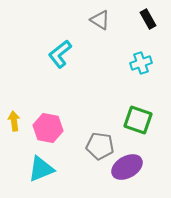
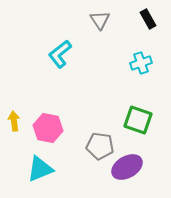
gray triangle: rotated 25 degrees clockwise
cyan triangle: moved 1 px left
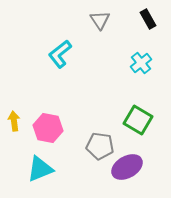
cyan cross: rotated 20 degrees counterclockwise
green square: rotated 12 degrees clockwise
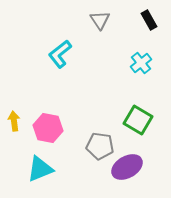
black rectangle: moved 1 px right, 1 px down
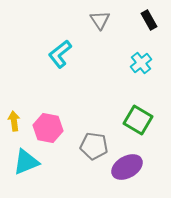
gray pentagon: moved 6 px left
cyan triangle: moved 14 px left, 7 px up
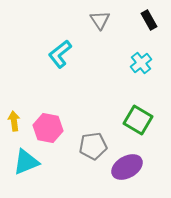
gray pentagon: moved 1 px left; rotated 16 degrees counterclockwise
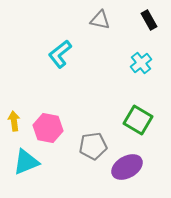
gray triangle: rotated 45 degrees counterclockwise
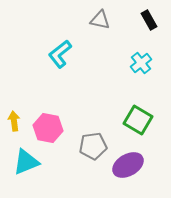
purple ellipse: moved 1 px right, 2 px up
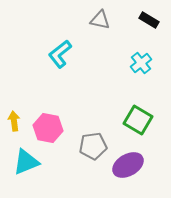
black rectangle: rotated 30 degrees counterclockwise
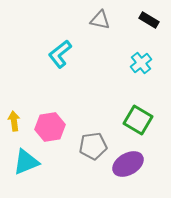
pink hexagon: moved 2 px right, 1 px up; rotated 20 degrees counterclockwise
purple ellipse: moved 1 px up
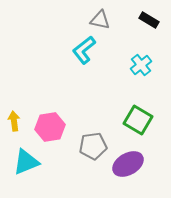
cyan L-shape: moved 24 px right, 4 px up
cyan cross: moved 2 px down
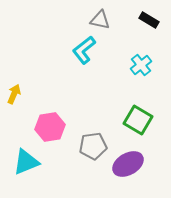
yellow arrow: moved 27 px up; rotated 30 degrees clockwise
